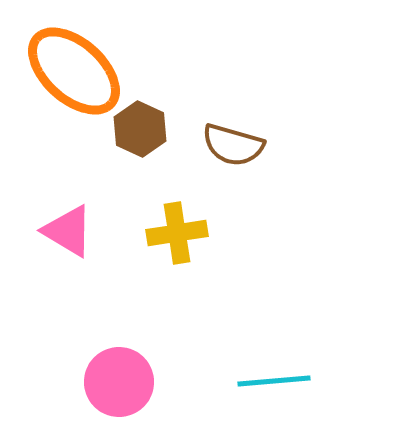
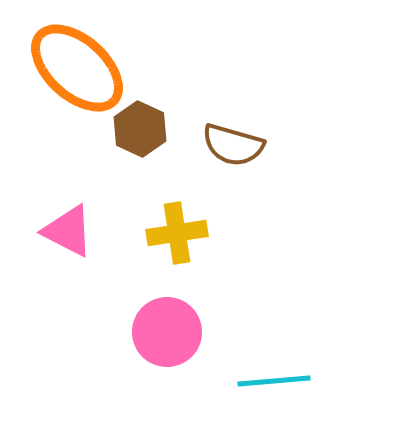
orange ellipse: moved 3 px right, 3 px up
pink triangle: rotated 4 degrees counterclockwise
pink circle: moved 48 px right, 50 px up
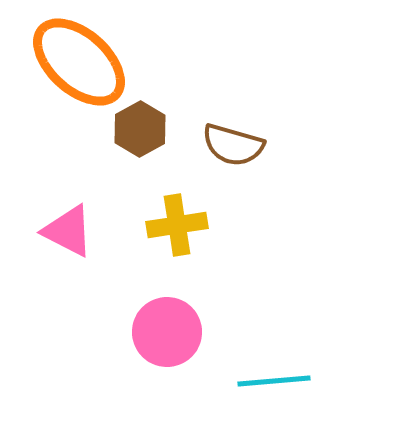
orange ellipse: moved 2 px right, 6 px up
brown hexagon: rotated 6 degrees clockwise
yellow cross: moved 8 px up
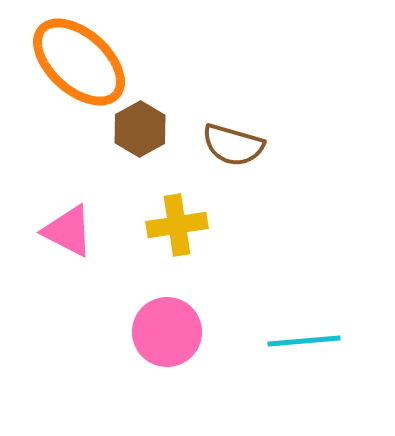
cyan line: moved 30 px right, 40 px up
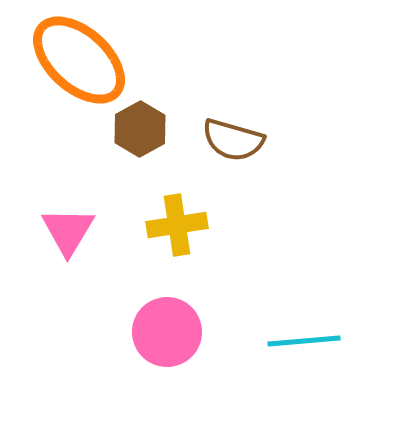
orange ellipse: moved 2 px up
brown semicircle: moved 5 px up
pink triangle: rotated 34 degrees clockwise
